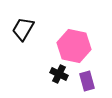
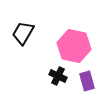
black trapezoid: moved 4 px down
black cross: moved 1 px left, 2 px down
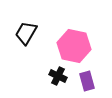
black trapezoid: moved 3 px right
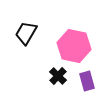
black cross: rotated 18 degrees clockwise
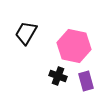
black cross: rotated 24 degrees counterclockwise
purple rectangle: moved 1 px left
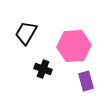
pink hexagon: rotated 16 degrees counterclockwise
black cross: moved 15 px left, 7 px up
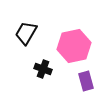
pink hexagon: rotated 8 degrees counterclockwise
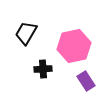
black cross: rotated 24 degrees counterclockwise
purple rectangle: rotated 18 degrees counterclockwise
